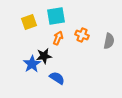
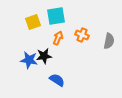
yellow square: moved 4 px right
blue star: moved 3 px left, 4 px up; rotated 30 degrees counterclockwise
blue semicircle: moved 2 px down
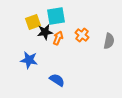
orange cross: rotated 16 degrees clockwise
black star: moved 1 px right, 24 px up
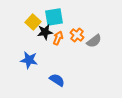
cyan square: moved 2 px left, 1 px down
yellow square: rotated 28 degrees counterclockwise
orange cross: moved 5 px left
gray semicircle: moved 15 px left; rotated 42 degrees clockwise
